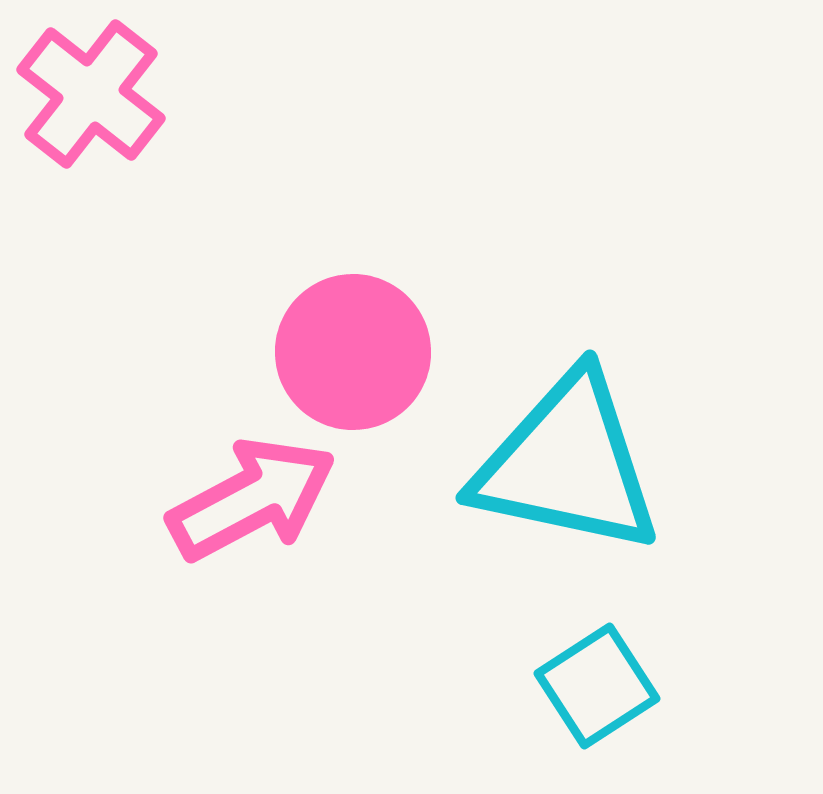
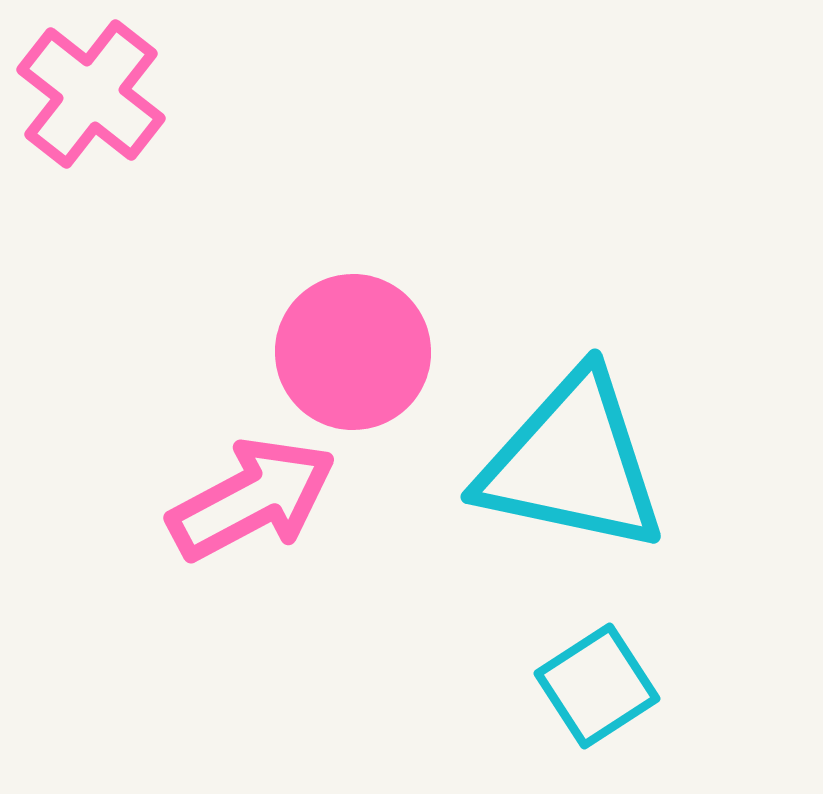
cyan triangle: moved 5 px right, 1 px up
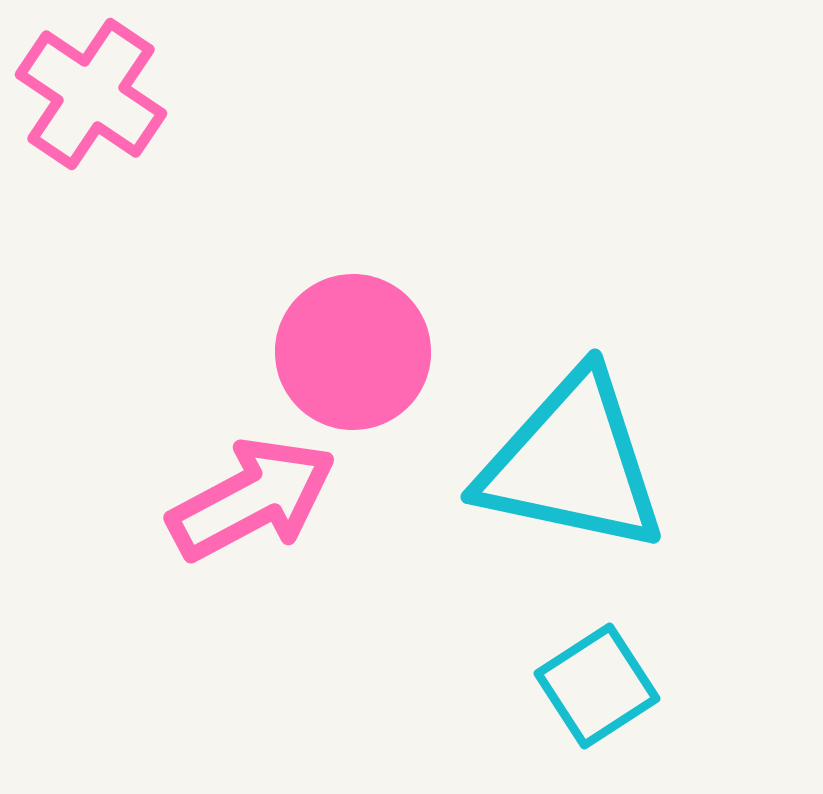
pink cross: rotated 4 degrees counterclockwise
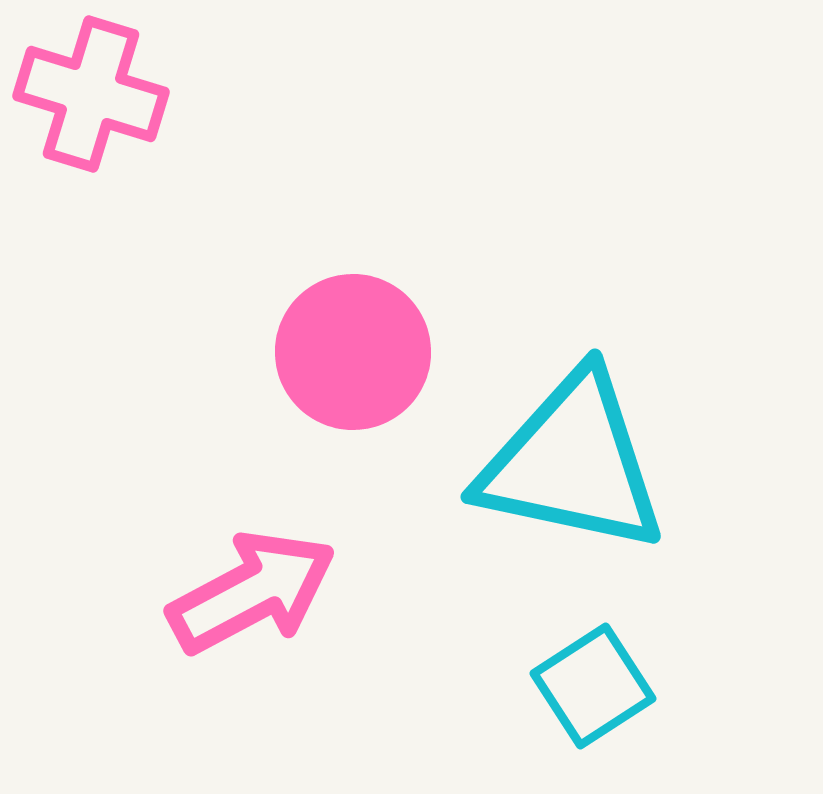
pink cross: rotated 17 degrees counterclockwise
pink arrow: moved 93 px down
cyan square: moved 4 px left
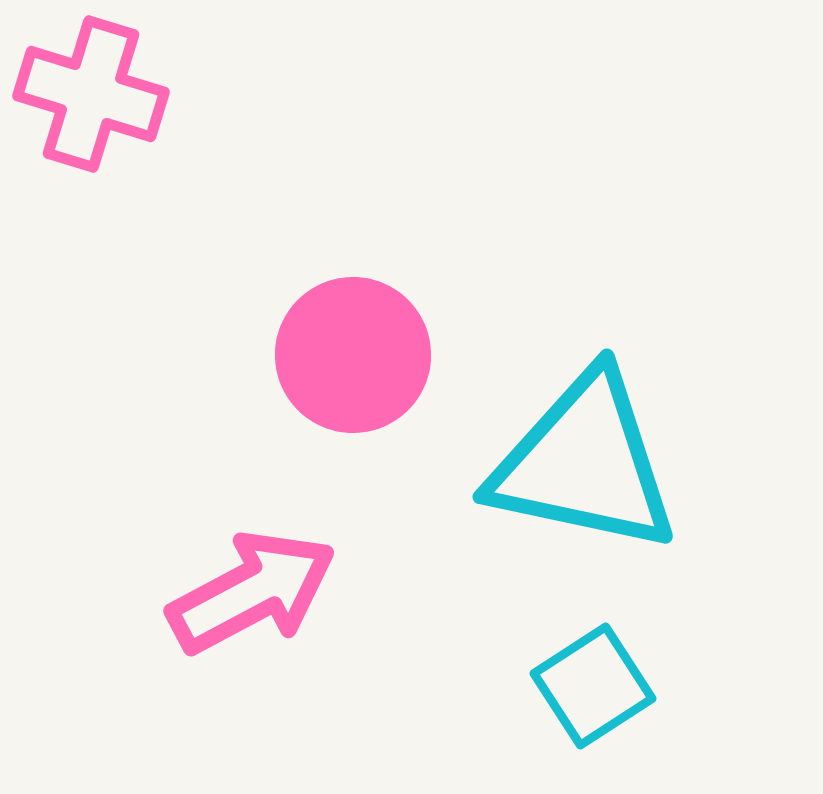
pink circle: moved 3 px down
cyan triangle: moved 12 px right
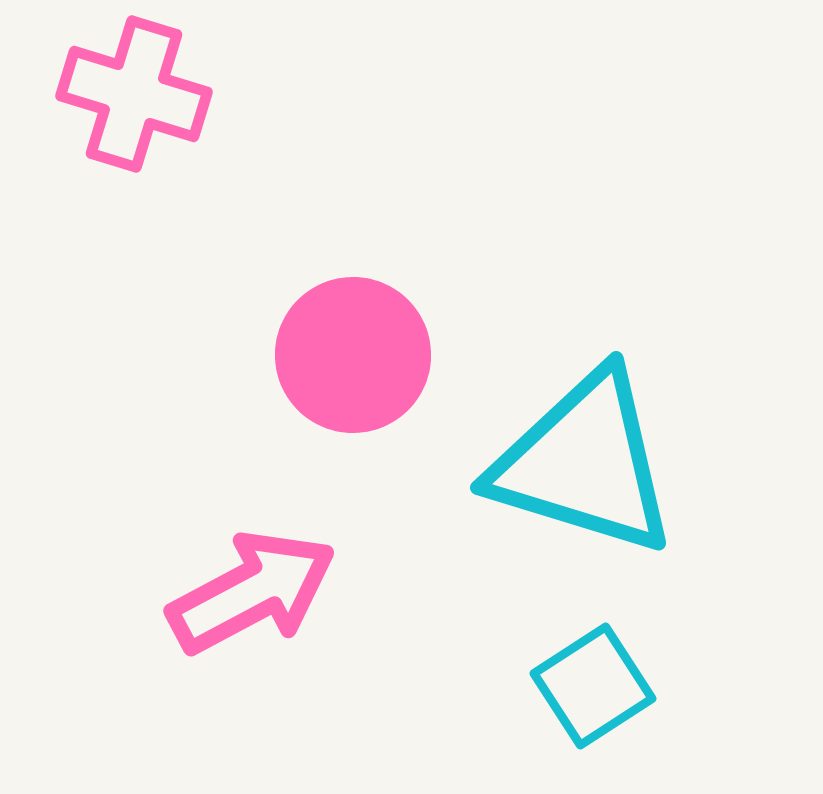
pink cross: moved 43 px right
cyan triangle: rotated 5 degrees clockwise
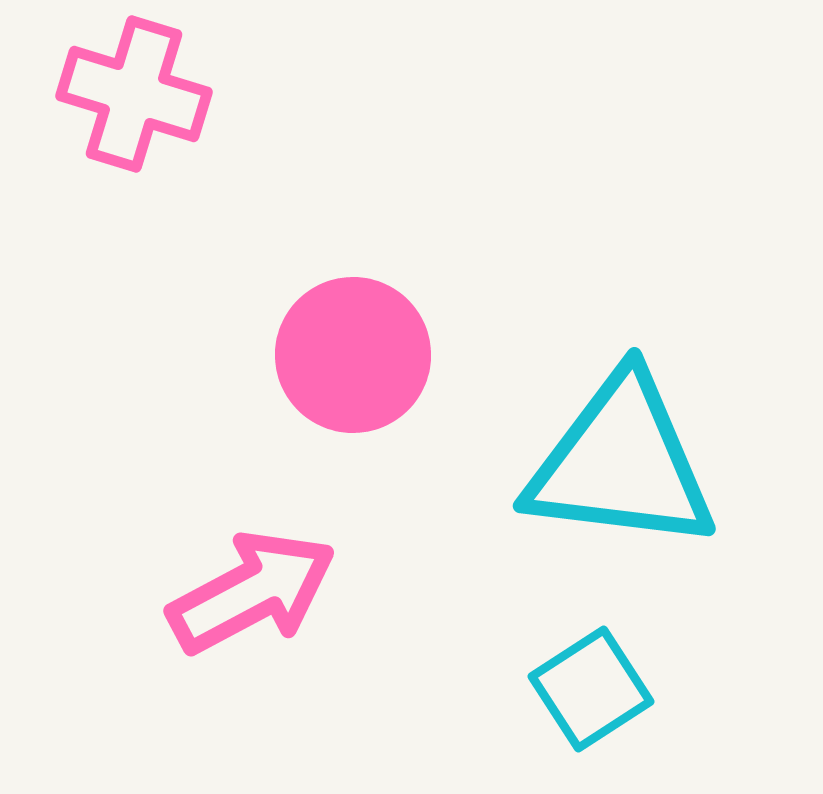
cyan triangle: moved 37 px right; rotated 10 degrees counterclockwise
cyan square: moved 2 px left, 3 px down
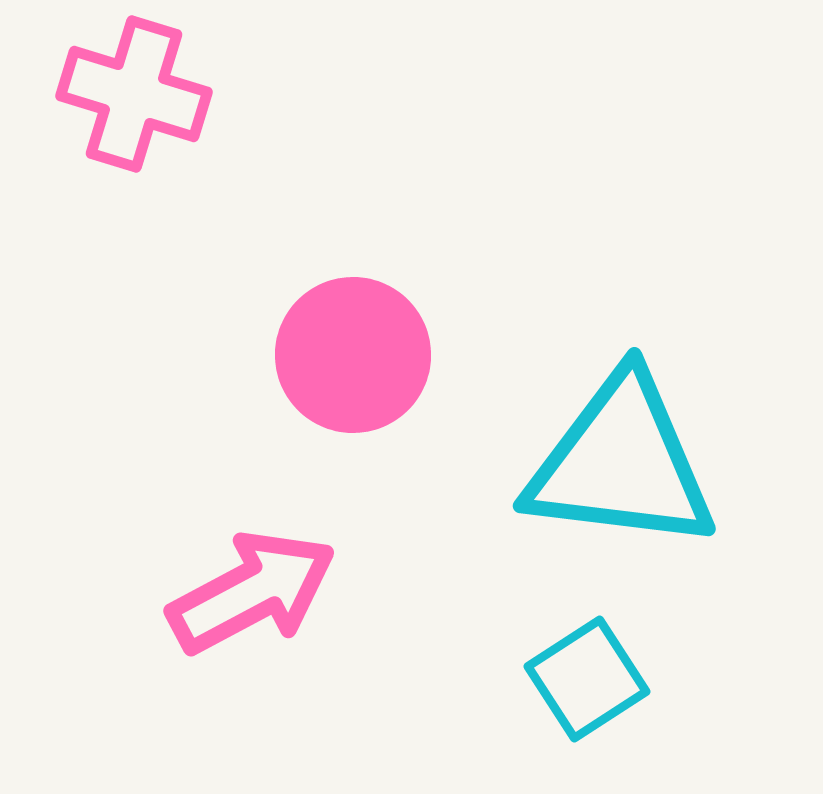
cyan square: moved 4 px left, 10 px up
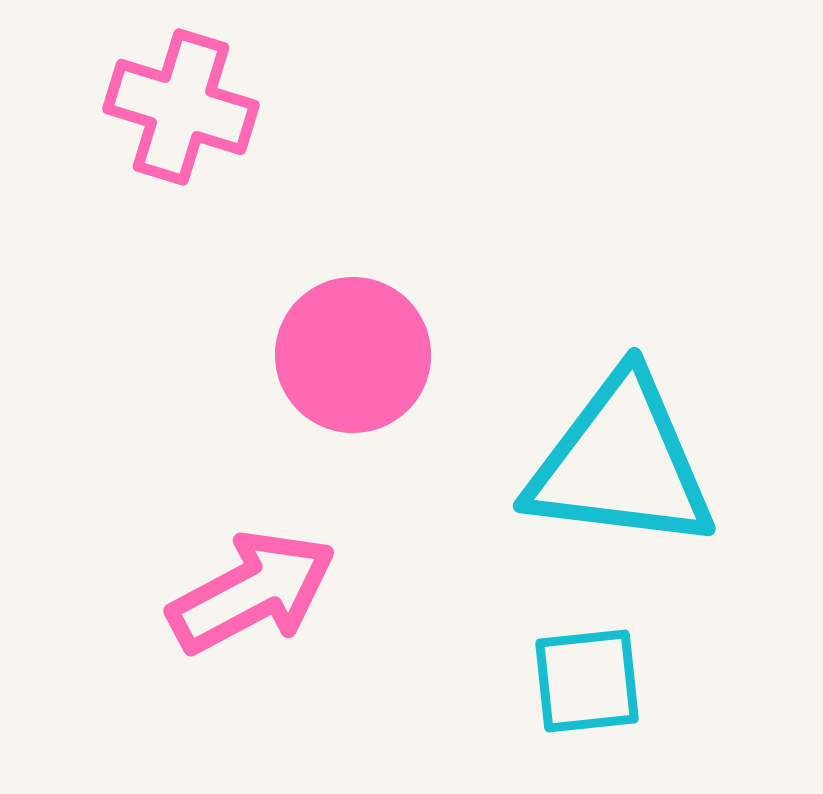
pink cross: moved 47 px right, 13 px down
cyan square: moved 2 px down; rotated 27 degrees clockwise
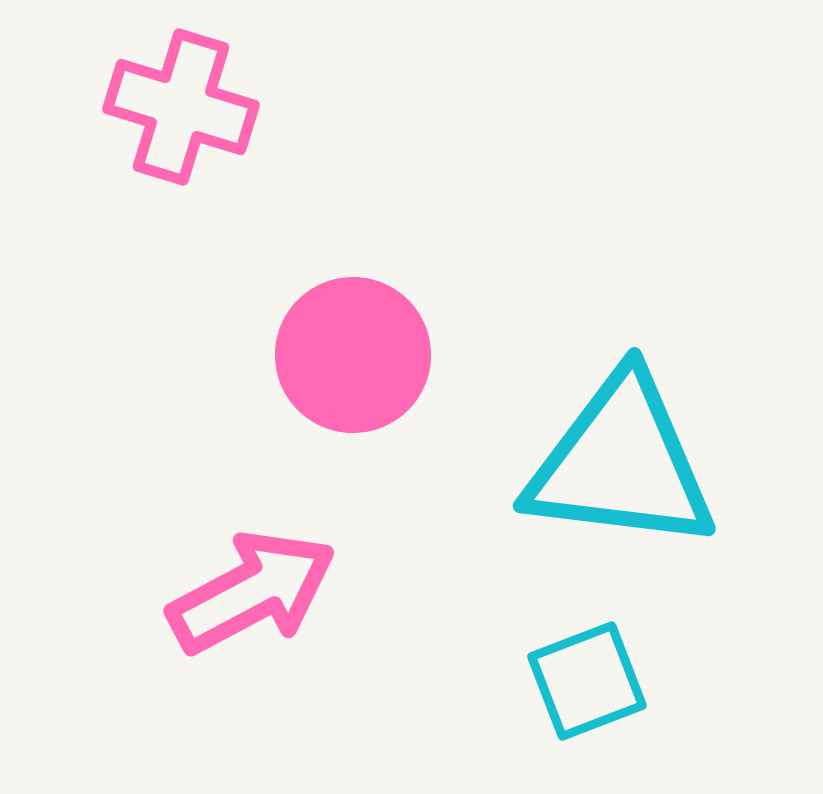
cyan square: rotated 15 degrees counterclockwise
